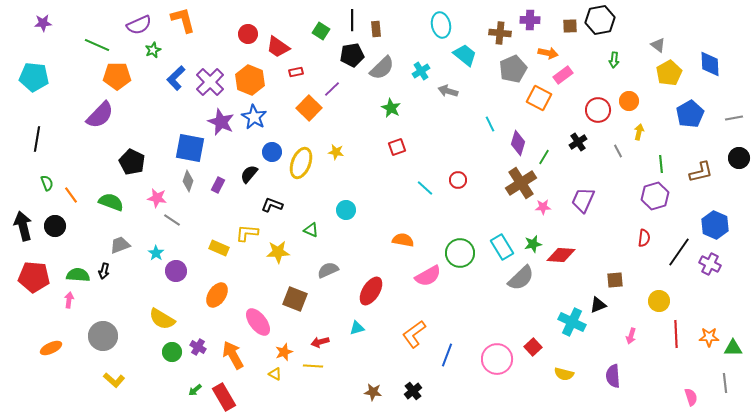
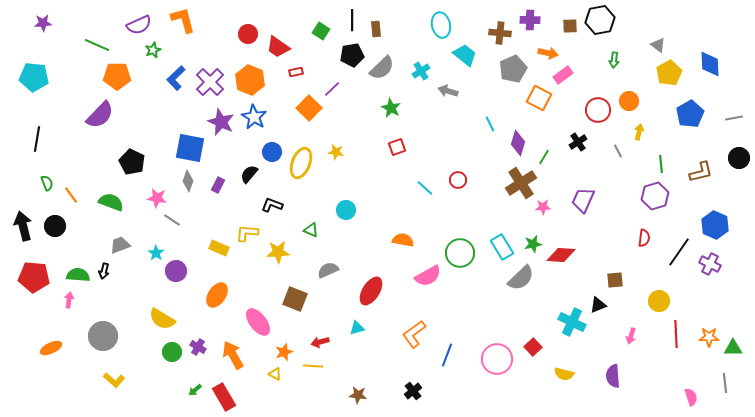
brown star at (373, 392): moved 15 px left, 3 px down
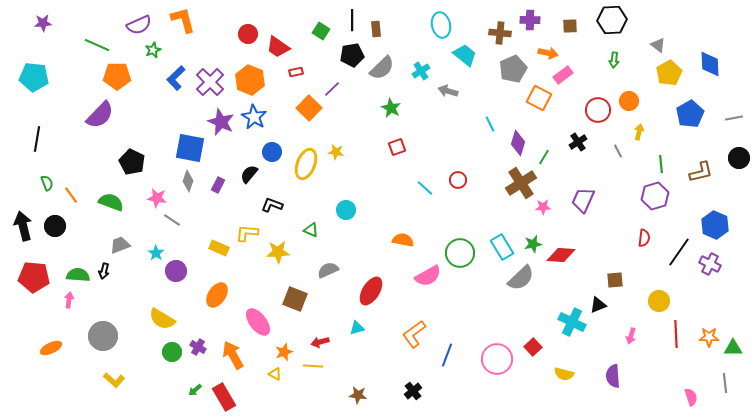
black hexagon at (600, 20): moved 12 px right; rotated 8 degrees clockwise
yellow ellipse at (301, 163): moved 5 px right, 1 px down
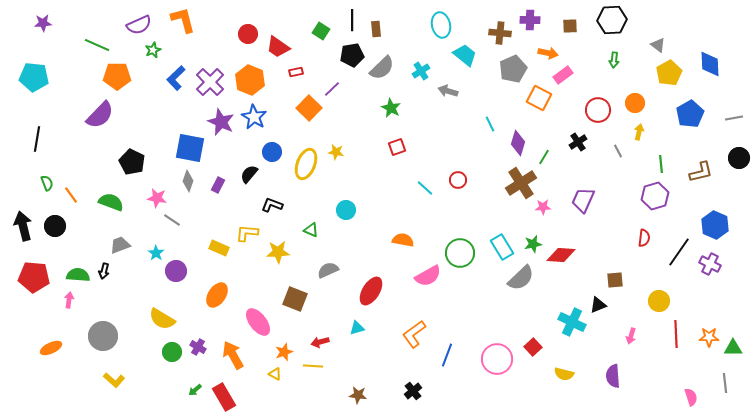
orange circle at (629, 101): moved 6 px right, 2 px down
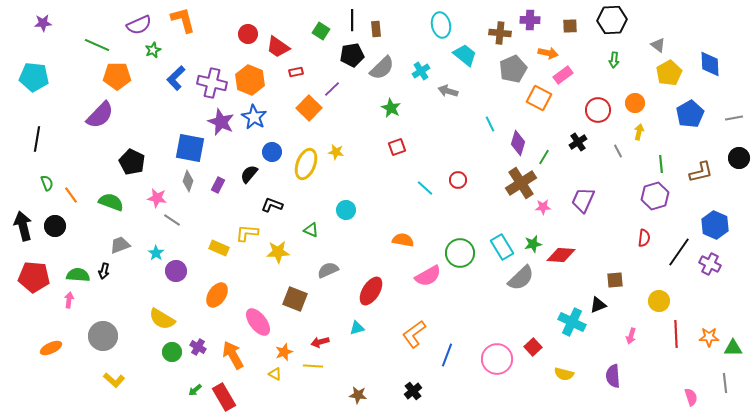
purple cross at (210, 82): moved 2 px right, 1 px down; rotated 32 degrees counterclockwise
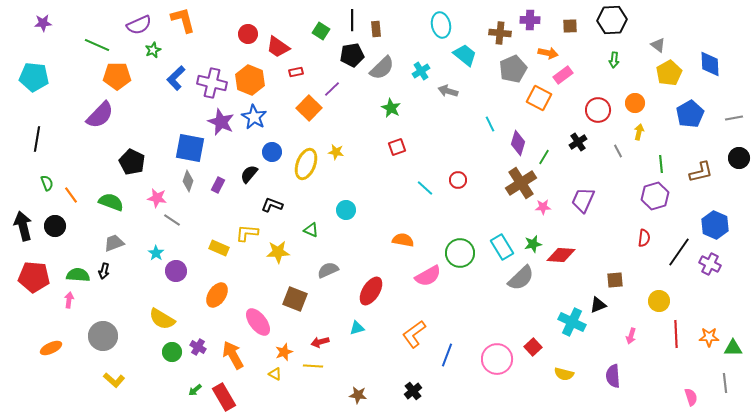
gray trapezoid at (120, 245): moved 6 px left, 2 px up
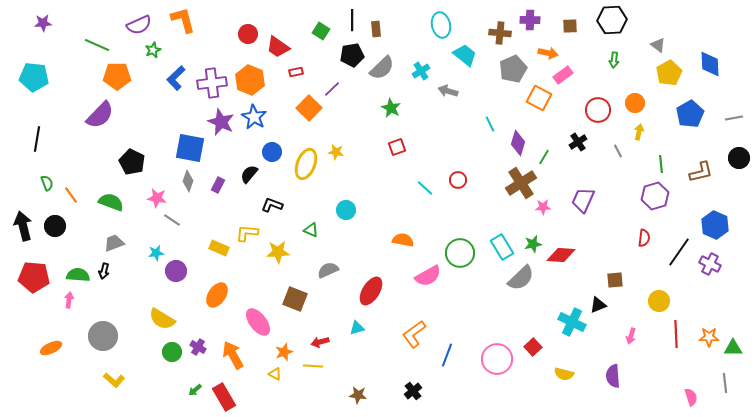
purple cross at (212, 83): rotated 20 degrees counterclockwise
cyan star at (156, 253): rotated 28 degrees clockwise
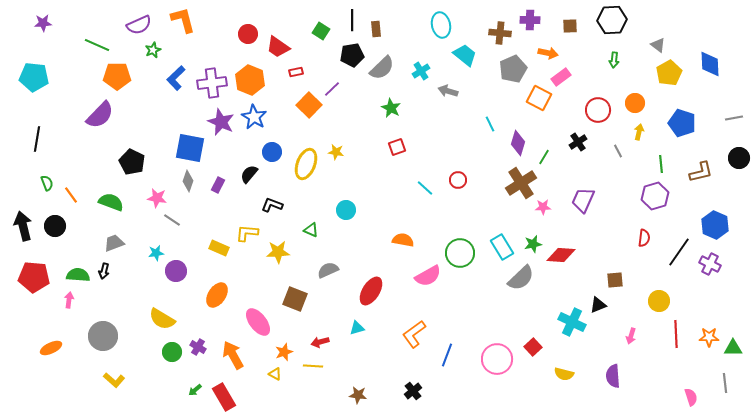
pink rectangle at (563, 75): moved 2 px left, 2 px down
orange square at (309, 108): moved 3 px up
blue pentagon at (690, 114): moved 8 px left, 9 px down; rotated 24 degrees counterclockwise
